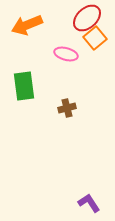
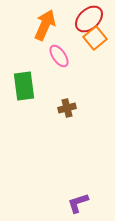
red ellipse: moved 2 px right, 1 px down
orange arrow: moved 18 px right; rotated 136 degrees clockwise
pink ellipse: moved 7 px left, 2 px down; rotated 40 degrees clockwise
purple L-shape: moved 11 px left; rotated 75 degrees counterclockwise
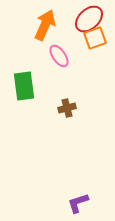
orange square: rotated 20 degrees clockwise
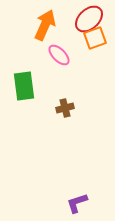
pink ellipse: moved 1 px up; rotated 10 degrees counterclockwise
brown cross: moved 2 px left
purple L-shape: moved 1 px left
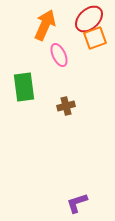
pink ellipse: rotated 20 degrees clockwise
green rectangle: moved 1 px down
brown cross: moved 1 px right, 2 px up
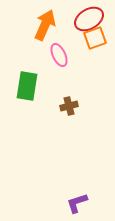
red ellipse: rotated 12 degrees clockwise
green rectangle: moved 3 px right, 1 px up; rotated 16 degrees clockwise
brown cross: moved 3 px right
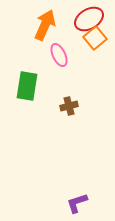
orange square: rotated 20 degrees counterclockwise
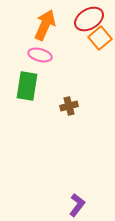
orange square: moved 5 px right
pink ellipse: moved 19 px left; rotated 50 degrees counterclockwise
purple L-shape: moved 2 px down; rotated 145 degrees clockwise
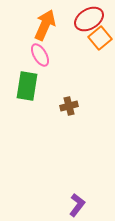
pink ellipse: rotated 45 degrees clockwise
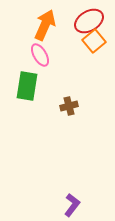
red ellipse: moved 2 px down
orange square: moved 6 px left, 3 px down
purple L-shape: moved 5 px left
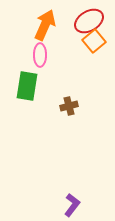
pink ellipse: rotated 30 degrees clockwise
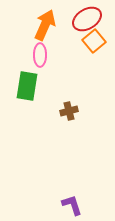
red ellipse: moved 2 px left, 2 px up
brown cross: moved 5 px down
purple L-shape: rotated 55 degrees counterclockwise
